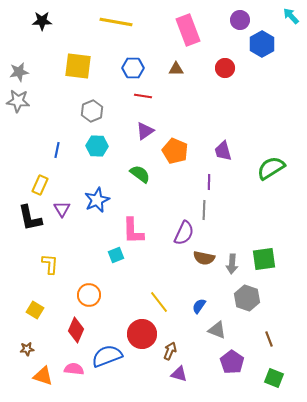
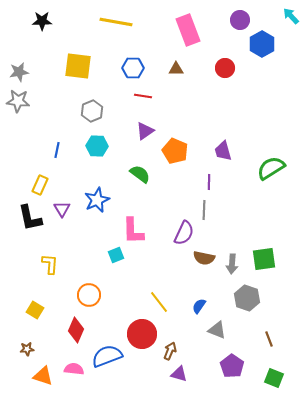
purple pentagon at (232, 362): moved 4 px down
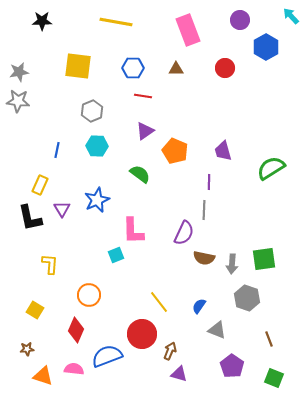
blue hexagon at (262, 44): moved 4 px right, 3 px down
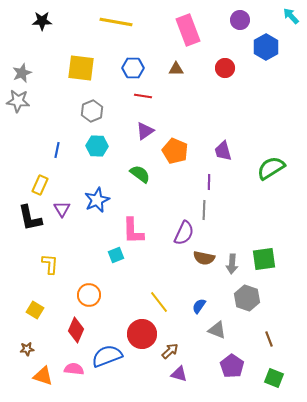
yellow square at (78, 66): moved 3 px right, 2 px down
gray star at (19, 72): moved 3 px right, 1 px down; rotated 12 degrees counterclockwise
brown arrow at (170, 351): rotated 24 degrees clockwise
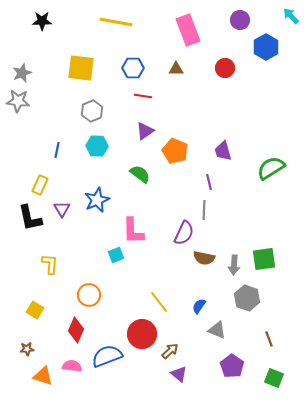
purple line at (209, 182): rotated 14 degrees counterclockwise
gray arrow at (232, 264): moved 2 px right, 1 px down
pink semicircle at (74, 369): moved 2 px left, 3 px up
purple triangle at (179, 374): rotated 24 degrees clockwise
